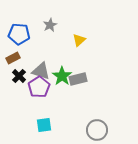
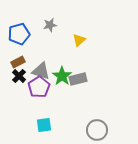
gray star: rotated 16 degrees clockwise
blue pentagon: rotated 20 degrees counterclockwise
brown rectangle: moved 5 px right, 4 px down
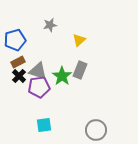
blue pentagon: moved 4 px left, 6 px down
gray triangle: moved 3 px left
gray rectangle: moved 2 px right, 9 px up; rotated 54 degrees counterclockwise
purple pentagon: rotated 25 degrees clockwise
gray circle: moved 1 px left
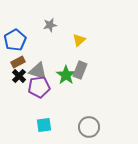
blue pentagon: rotated 15 degrees counterclockwise
green star: moved 4 px right, 1 px up
gray circle: moved 7 px left, 3 px up
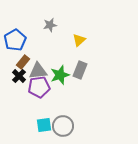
brown rectangle: moved 5 px right; rotated 24 degrees counterclockwise
gray triangle: rotated 24 degrees counterclockwise
green star: moved 6 px left; rotated 18 degrees clockwise
gray circle: moved 26 px left, 1 px up
